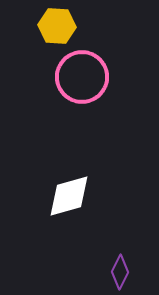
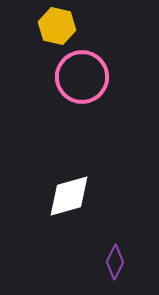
yellow hexagon: rotated 9 degrees clockwise
purple diamond: moved 5 px left, 10 px up
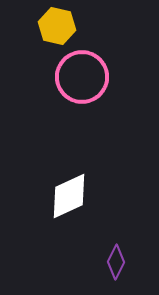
white diamond: rotated 9 degrees counterclockwise
purple diamond: moved 1 px right
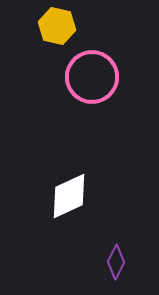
pink circle: moved 10 px right
